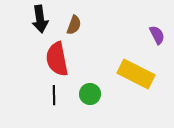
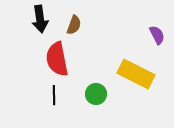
green circle: moved 6 px right
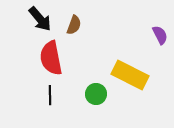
black arrow: rotated 32 degrees counterclockwise
purple semicircle: moved 3 px right
red semicircle: moved 6 px left, 1 px up
yellow rectangle: moved 6 px left, 1 px down
black line: moved 4 px left
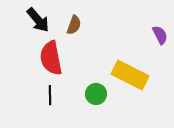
black arrow: moved 2 px left, 1 px down
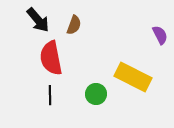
yellow rectangle: moved 3 px right, 2 px down
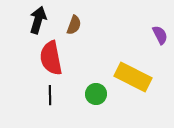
black arrow: rotated 124 degrees counterclockwise
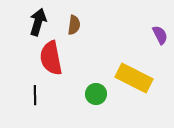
black arrow: moved 2 px down
brown semicircle: rotated 12 degrees counterclockwise
yellow rectangle: moved 1 px right, 1 px down
black line: moved 15 px left
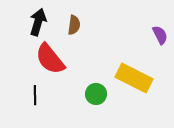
red semicircle: moved 1 px left, 1 px down; rotated 28 degrees counterclockwise
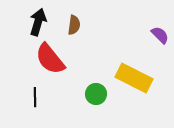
purple semicircle: rotated 18 degrees counterclockwise
black line: moved 2 px down
